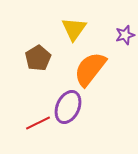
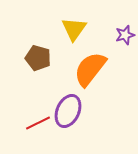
brown pentagon: rotated 25 degrees counterclockwise
purple ellipse: moved 4 px down
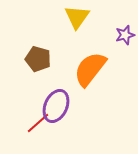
yellow triangle: moved 3 px right, 12 px up
brown pentagon: moved 1 px down
purple ellipse: moved 12 px left, 5 px up
red line: rotated 15 degrees counterclockwise
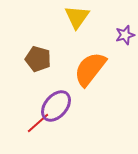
purple ellipse: rotated 16 degrees clockwise
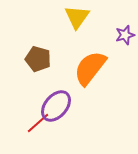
orange semicircle: moved 1 px up
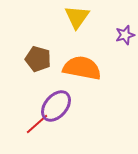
orange semicircle: moved 8 px left; rotated 63 degrees clockwise
red line: moved 1 px left, 1 px down
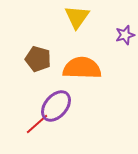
orange semicircle: rotated 9 degrees counterclockwise
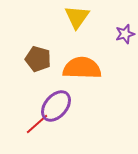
purple star: moved 1 px up
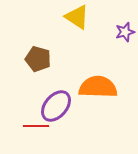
yellow triangle: rotated 32 degrees counterclockwise
purple star: moved 2 px up
orange semicircle: moved 16 px right, 19 px down
red line: moved 1 px left, 2 px down; rotated 40 degrees clockwise
